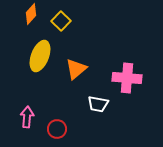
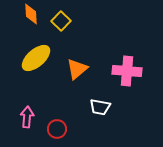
orange diamond: rotated 45 degrees counterclockwise
yellow ellipse: moved 4 px left, 2 px down; rotated 28 degrees clockwise
orange triangle: moved 1 px right
pink cross: moved 7 px up
white trapezoid: moved 2 px right, 3 px down
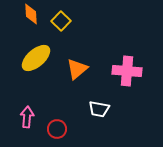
white trapezoid: moved 1 px left, 2 px down
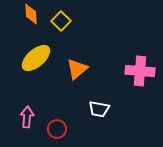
pink cross: moved 13 px right
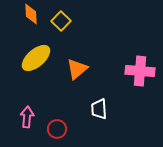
white trapezoid: rotated 75 degrees clockwise
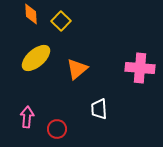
pink cross: moved 3 px up
